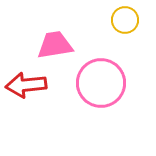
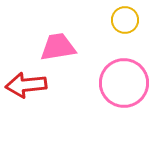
pink trapezoid: moved 3 px right, 2 px down
pink circle: moved 23 px right
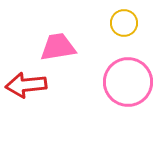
yellow circle: moved 1 px left, 3 px down
pink circle: moved 4 px right, 1 px up
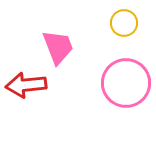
pink trapezoid: rotated 78 degrees clockwise
pink circle: moved 2 px left, 1 px down
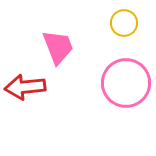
red arrow: moved 1 px left, 2 px down
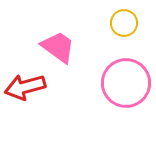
pink trapezoid: rotated 33 degrees counterclockwise
red arrow: rotated 9 degrees counterclockwise
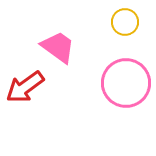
yellow circle: moved 1 px right, 1 px up
red arrow: rotated 21 degrees counterclockwise
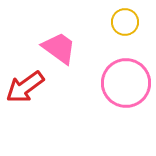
pink trapezoid: moved 1 px right, 1 px down
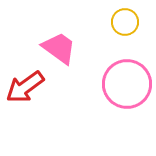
pink circle: moved 1 px right, 1 px down
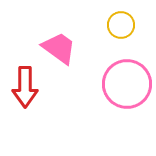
yellow circle: moved 4 px left, 3 px down
red arrow: rotated 54 degrees counterclockwise
